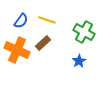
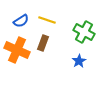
blue semicircle: rotated 21 degrees clockwise
brown rectangle: rotated 28 degrees counterclockwise
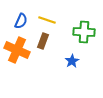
blue semicircle: rotated 35 degrees counterclockwise
green cross: rotated 25 degrees counterclockwise
brown rectangle: moved 2 px up
blue star: moved 7 px left
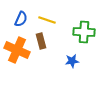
blue semicircle: moved 2 px up
brown rectangle: moved 2 px left; rotated 35 degrees counterclockwise
blue star: rotated 24 degrees clockwise
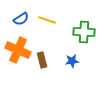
blue semicircle: rotated 35 degrees clockwise
brown rectangle: moved 1 px right, 19 px down
orange cross: moved 1 px right
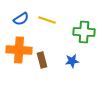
orange cross: moved 1 px right; rotated 20 degrees counterclockwise
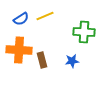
yellow line: moved 2 px left, 4 px up; rotated 42 degrees counterclockwise
